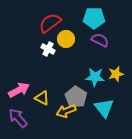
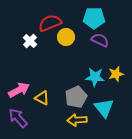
red semicircle: rotated 15 degrees clockwise
yellow circle: moved 2 px up
white cross: moved 18 px left, 8 px up; rotated 16 degrees clockwise
gray pentagon: rotated 15 degrees clockwise
yellow arrow: moved 11 px right, 9 px down; rotated 18 degrees clockwise
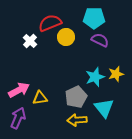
cyan star: rotated 24 degrees counterclockwise
yellow triangle: moved 2 px left; rotated 35 degrees counterclockwise
purple arrow: rotated 65 degrees clockwise
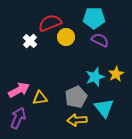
yellow star: rotated 14 degrees counterclockwise
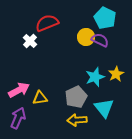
cyan pentagon: moved 11 px right; rotated 25 degrees clockwise
red semicircle: moved 3 px left
yellow circle: moved 20 px right
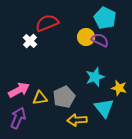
yellow star: moved 3 px right, 14 px down; rotated 28 degrees counterclockwise
gray pentagon: moved 12 px left
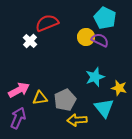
gray pentagon: moved 1 px right, 3 px down
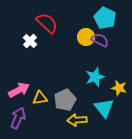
red semicircle: rotated 65 degrees clockwise
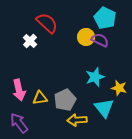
pink arrow: rotated 105 degrees clockwise
purple arrow: moved 1 px right, 5 px down; rotated 60 degrees counterclockwise
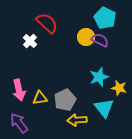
cyan star: moved 4 px right
